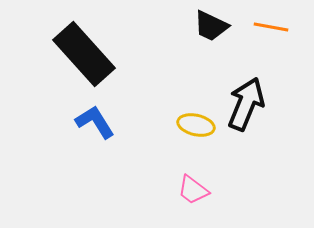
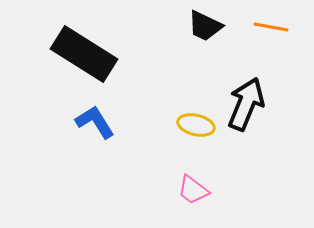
black trapezoid: moved 6 px left
black rectangle: rotated 16 degrees counterclockwise
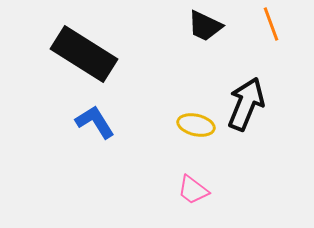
orange line: moved 3 px up; rotated 60 degrees clockwise
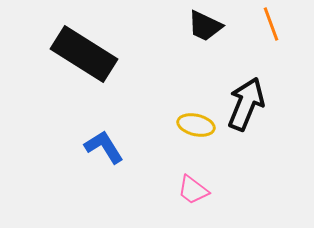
blue L-shape: moved 9 px right, 25 px down
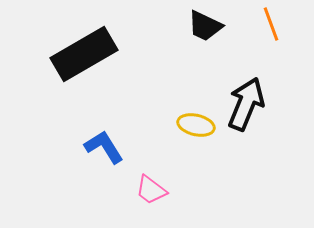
black rectangle: rotated 62 degrees counterclockwise
pink trapezoid: moved 42 px left
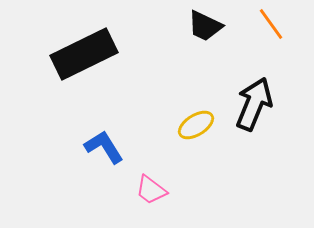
orange line: rotated 16 degrees counterclockwise
black rectangle: rotated 4 degrees clockwise
black arrow: moved 8 px right
yellow ellipse: rotated 45 degrees counterclockwise
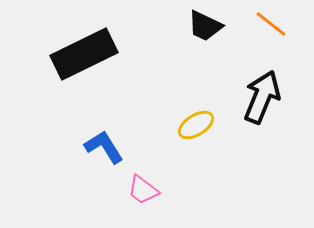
orange line: rotated 16 degrees counterclockwise
black arrow: moved 8 px right, 7 px up
pink trapezoid: moved 8 px left
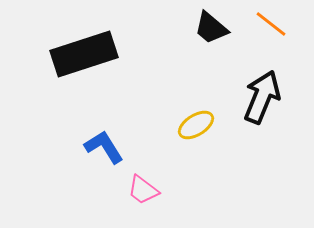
black trapezoid: moved 6 px right, 2 px down; rotated 15 degrees clockwise
black rectangle: rotated 8 degrees clockwise
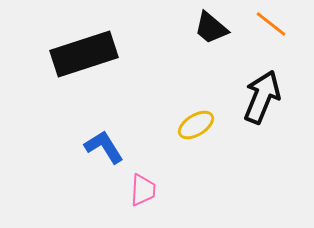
pink trapezoid: rotated 124 degrees counterclockwise
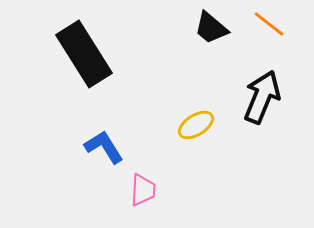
orange line: moved 2 px left
black rectangle: rotated 76 degrees clockwise
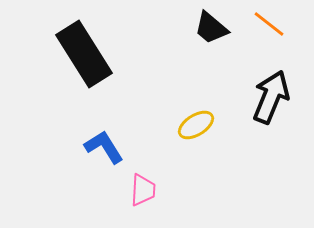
black arrow: moved 9 px right
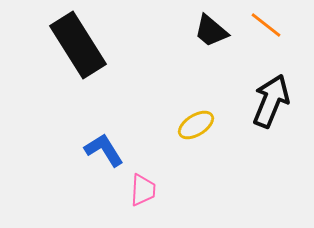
orange line: moved 3 px left, 1 px down
black trapezoid: moved 3 px down
black rectangle: moved 6 px left, 9 px up
black arrow: moved 4 px down
blue L-shape: moved 3 px down
